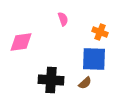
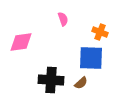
blue square: moved 3 px left, 1 px up
brown semicircle: moved 4 px left
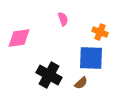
pink diamond: moved 2 px left, 4 px up
black cross: moved 2 px left, 5 px up; rotated 25 degrees clockwise
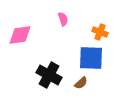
pink diamond: moved 1 px right, 3 px up
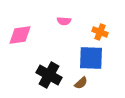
pink semicircle: moved 1 px right, 2 px down; rotated 112 degrees clockwise
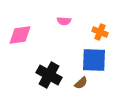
blue square: moved 3 px right, 2 px down
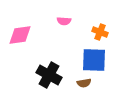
brown semicircle: moved 3 px right; rotated 32 degrees clockwise
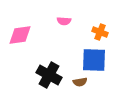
brown semicircle: moved 4 px left, 1 px up
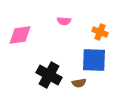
brown semicircle: moved 1 px left, 1 px down
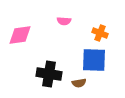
orange cross: moved 1 px down
black cross: moved 1 px up; rotated 20 degrees counterclockwise
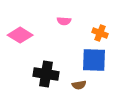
pink diamond: rotated 40 degrees clockwise
black cross: moved 3 px left
brown semicircle: moved 2 px down
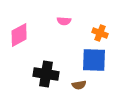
pink diamond: moved 1 px left; rotated 60 degrees counterclockwise
